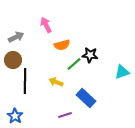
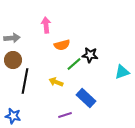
pink arrow: rotated 21 degrees clockwise
gray arrow: moved 4 px left, 1 px down; rotated 21 degrees clockwise
black line: rotated 10 degrees clockwise
blue star: moved 2 px left; rotated 21 degrees counterclockwise
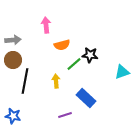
gray arrow: moved 1 px right, 2 px down
yellow arrow: moved 1 px up; rotated 64 degrees clockwise
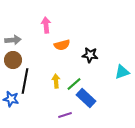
green line: moved 20 px down
blue star: moved 2 px left, 17 px up
